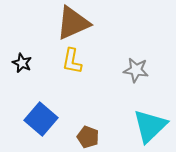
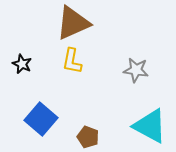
black star: moved 1 px down
cyan triangle: rotated 48 degrees counterclockwise
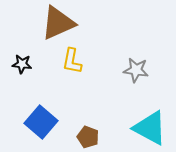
brown triangle: moved 15 px left
black star: rotated 18 degrees counterclockwise
blue square: moved 3 px down
cyan triangle: moved 2 px down
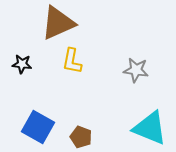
blue square: moved 3 px left, 5 px down; rotated 12 degrees counterclockwise
cyan triangle: rotated 6 degrees counterclockwise
brown pentagon: moved 7 px left
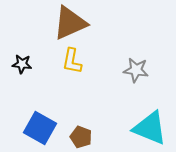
brown triangle: moved 12 px right
blue square: moved 2 px right, 1 px down
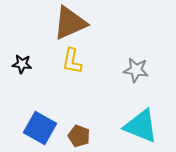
cyan triangle: moved 9 px left, 2 px up
brown pentagon: moved 2 px left, 1 px up
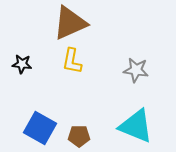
cyan triangle: moved 5 px left
brown pentagon: rotated 20 degrees counterclockwise
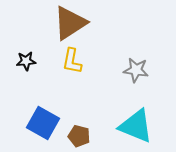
brown triangle: rotated 9 degrees counterclockwise
black star: moved 4 px right, 3 px up; rotated 12 degrees counterclockwise
blue square: moved 3 px right, 5 px up
brown pentagon: rotated 15 degrees clockwise
